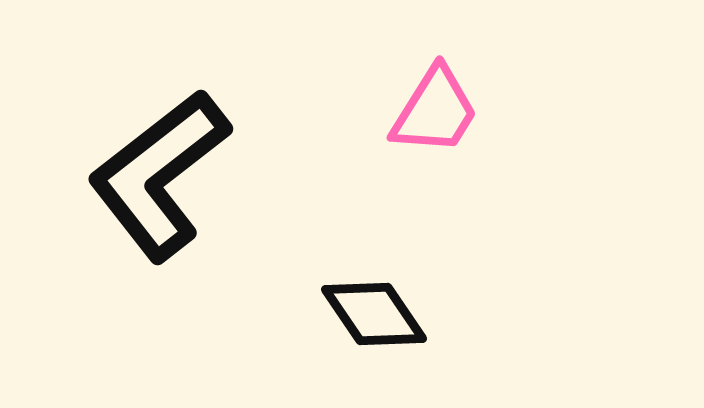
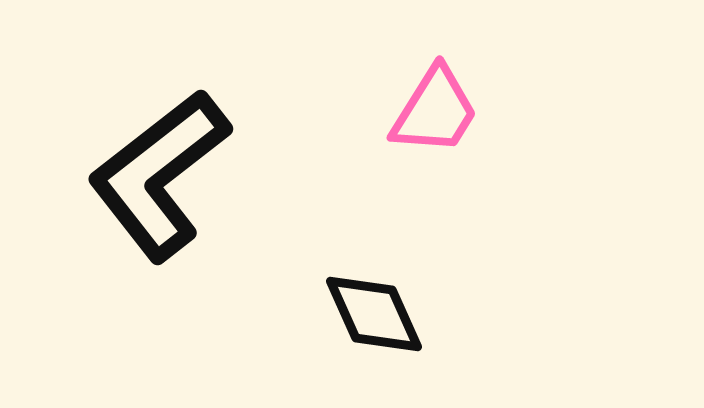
black diamond: rotated 10 degrees clockwise
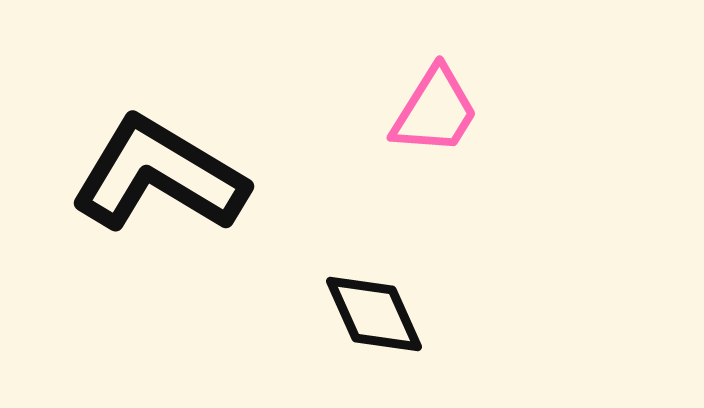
black L-shape: rotated 69 degrees clockwise
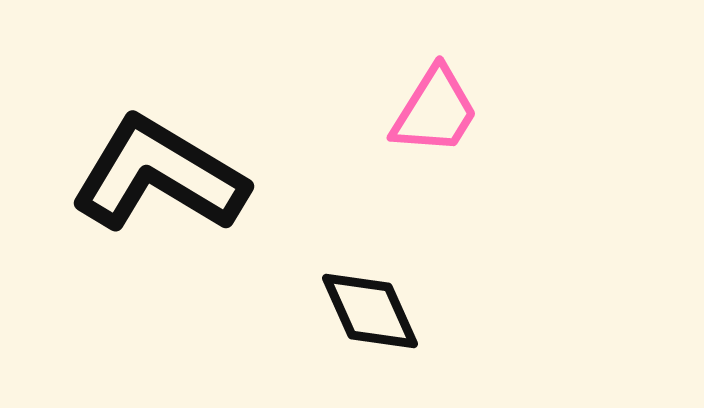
black diamond: moved 4 px left, 3 px up
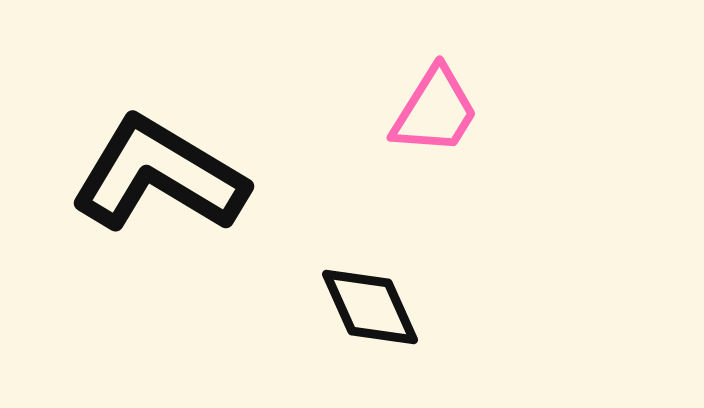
black diamond: moved 4 px up
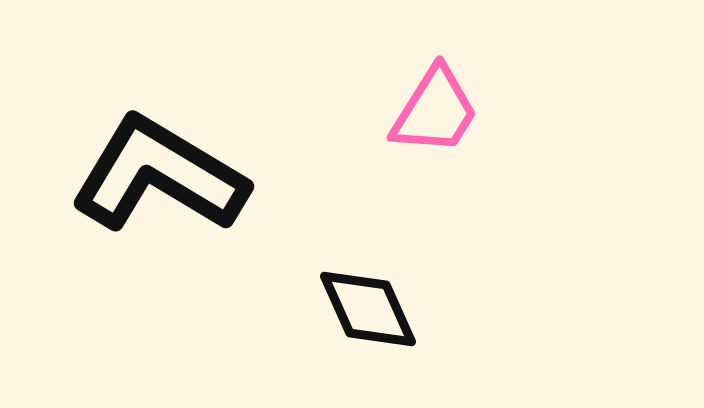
black diamond: moved 2 px left, 2 px down
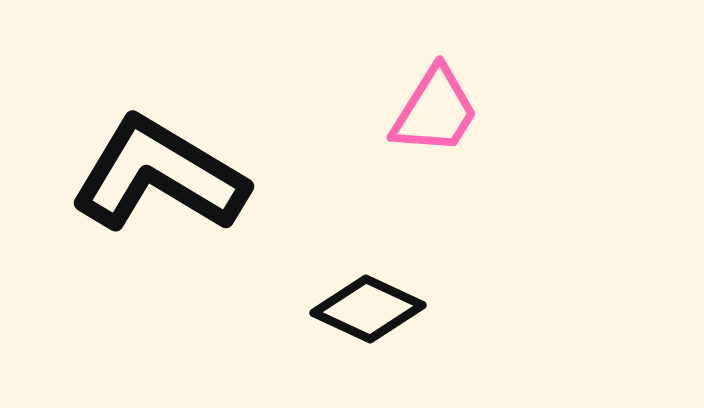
black diamond: rotated 41 degrees counterclockwise
